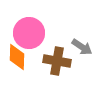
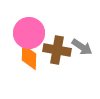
orange diamond: moved 12 px right
brown cross: moved 11 px up
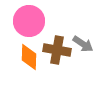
pink circle: moved 12 px up
gray arrow: moved 1 px right, 3 px up
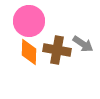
orange diamond: moved 5 px up
